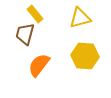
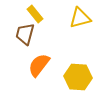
yellow hexagon: moved 7 px left, 21 px down
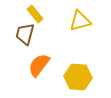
yellow triangle: moved 3 px down
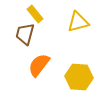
yellow triangle: moved 2 px left, 1 px down
yellow hexagon: moved 1 px right
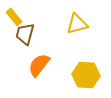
yellow rectangle: moved 21 px left, 3 px down
yellow triangle: moved 1 px left, 2 px down
yellow hexagon: moved 7 px right, 2 px up
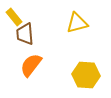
yellow triangle: moved 1 px up
brown trapezoid: rotated 20 degrees counterclockwise
orange semicircle: moved 8 px left
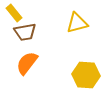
yellow rectangle: moved 4 px up
brown trapezoid: moved 2 px up; rotated 95 degrees counterclockwise
orange semicircle: moved 4 px left, 2 px up
